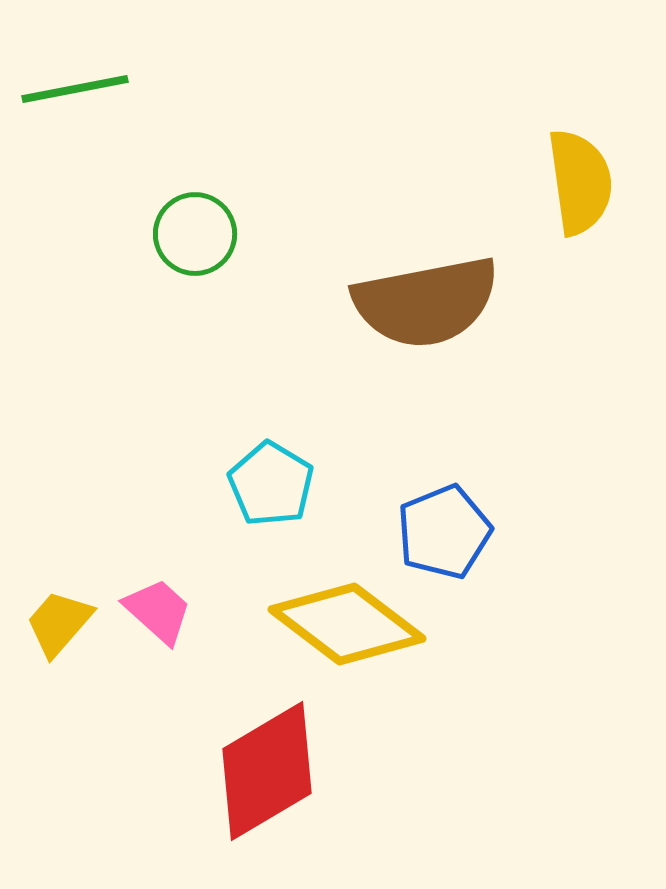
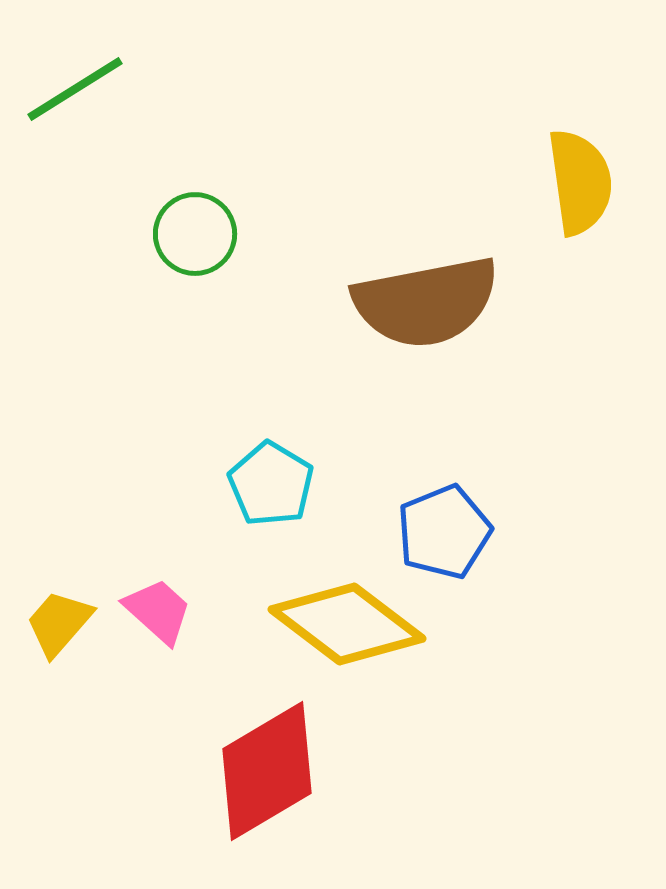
green line: rotated 21 degrees counterclockwise
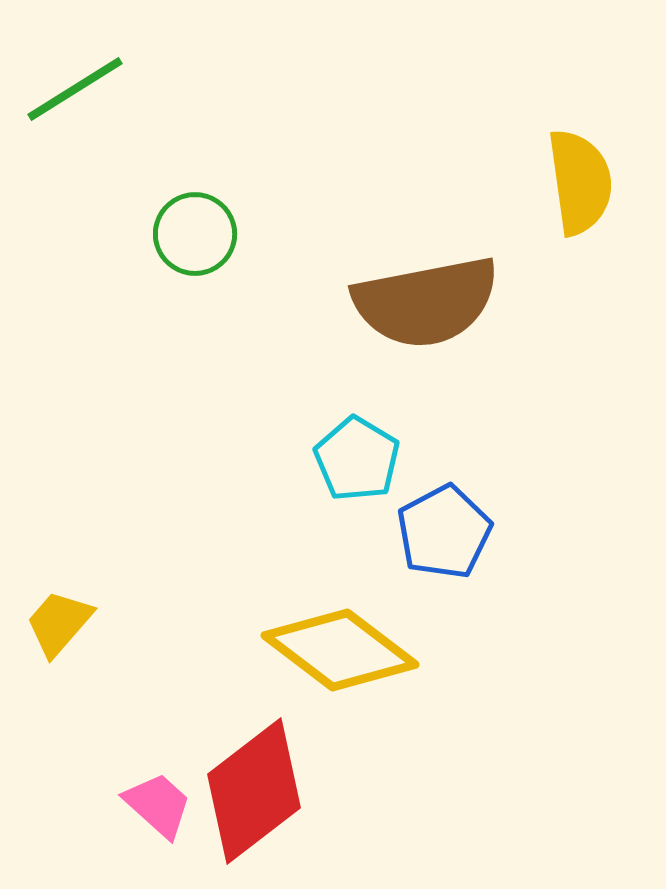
cyan pentagon: moved 86 px right, 25 px up
blue pentagon: rotated 6 degrees counterclockwise
pink trapezoid: moved 194 px down
yellow diamond: moved 7 px left, 26 px down
red diamond: moved 13 px left, 20 px down; rotated 7 degrees counterclockwise
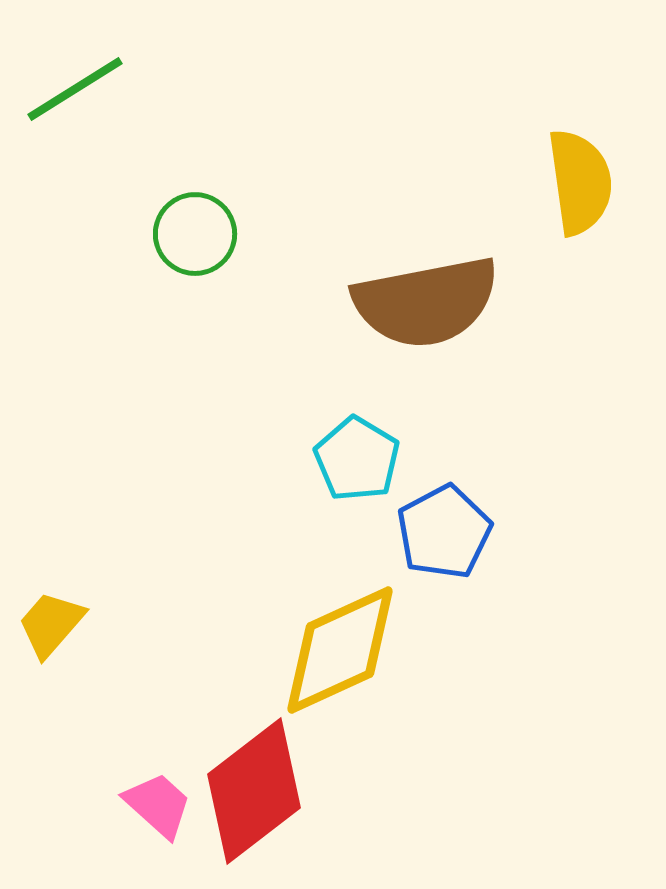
yellow trapezoid: moved 8 px left, 1 px down
yellow diamond: rotated 62 degrees counterclockwise
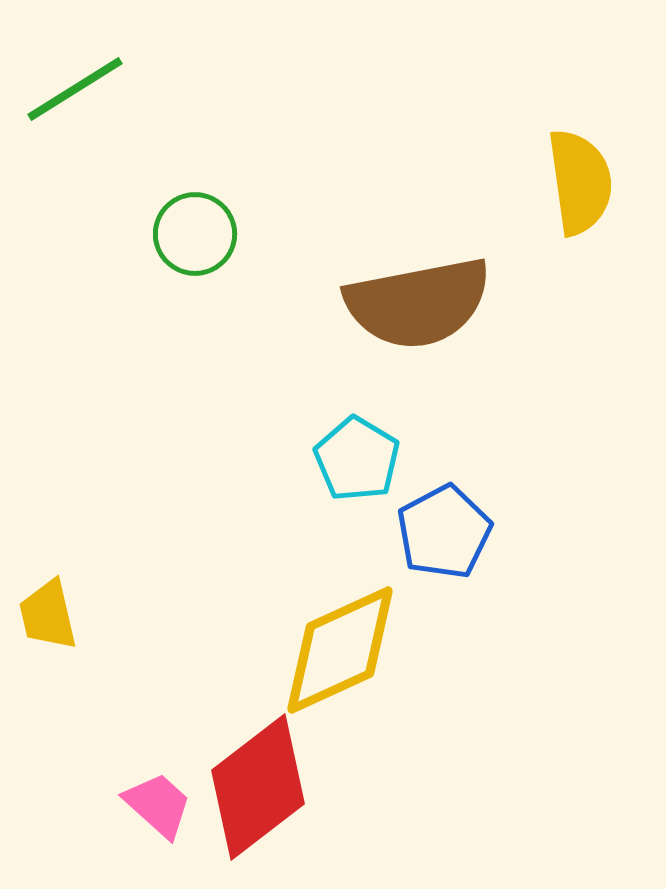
brown semicircle: moved 8 px left, 1 px down
yellow trapezoid: moved 3 px left, 9 px up; rotated 54 degrees counterclockwise
red diamond: moved 4 px right, 4 px up
